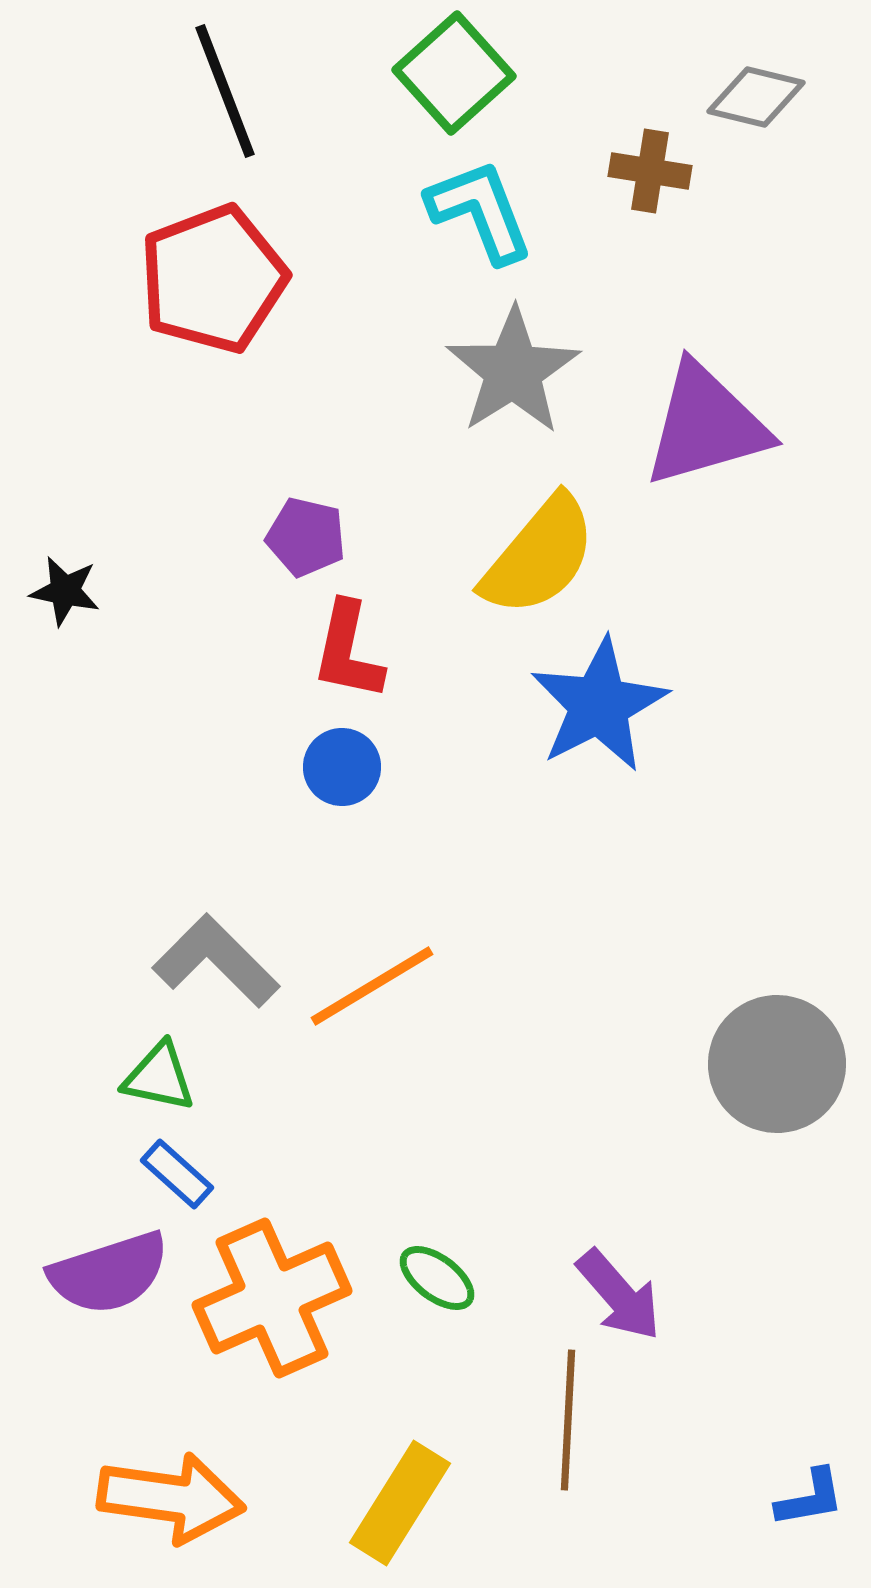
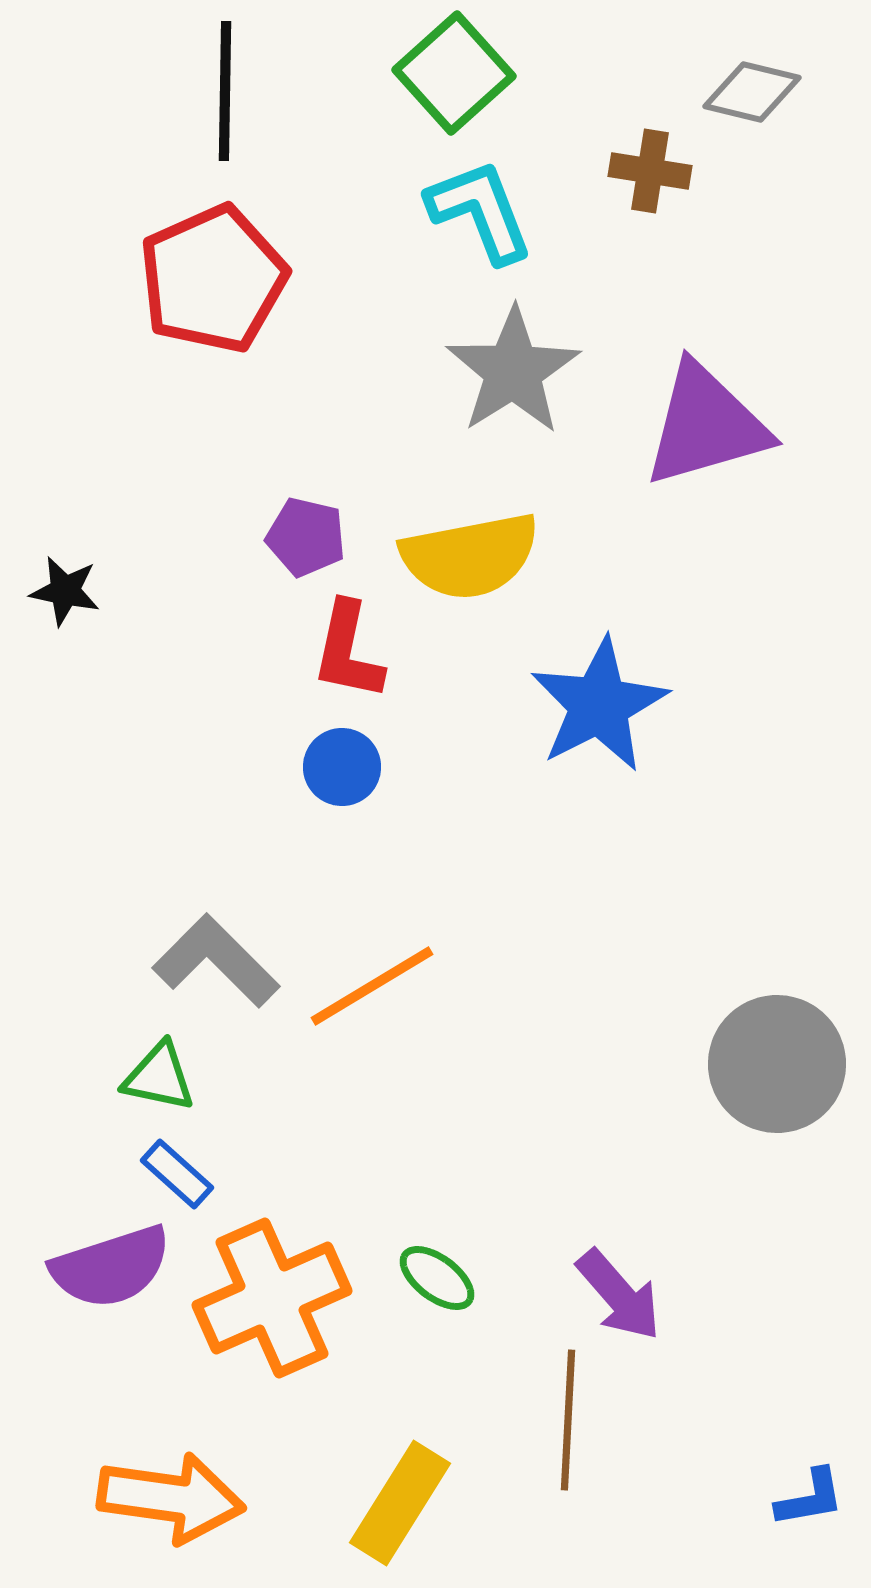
black line: rotated 22 degrees clockwise
gray diamond: moved 4 px left, 5 px up
red pentagon: rotated 3 degrees counterclockwise
yellow semicircle: moved 69 px left; rotated 39 degrees clockwise
purple semicircle: moved 2 px right, 6 px up
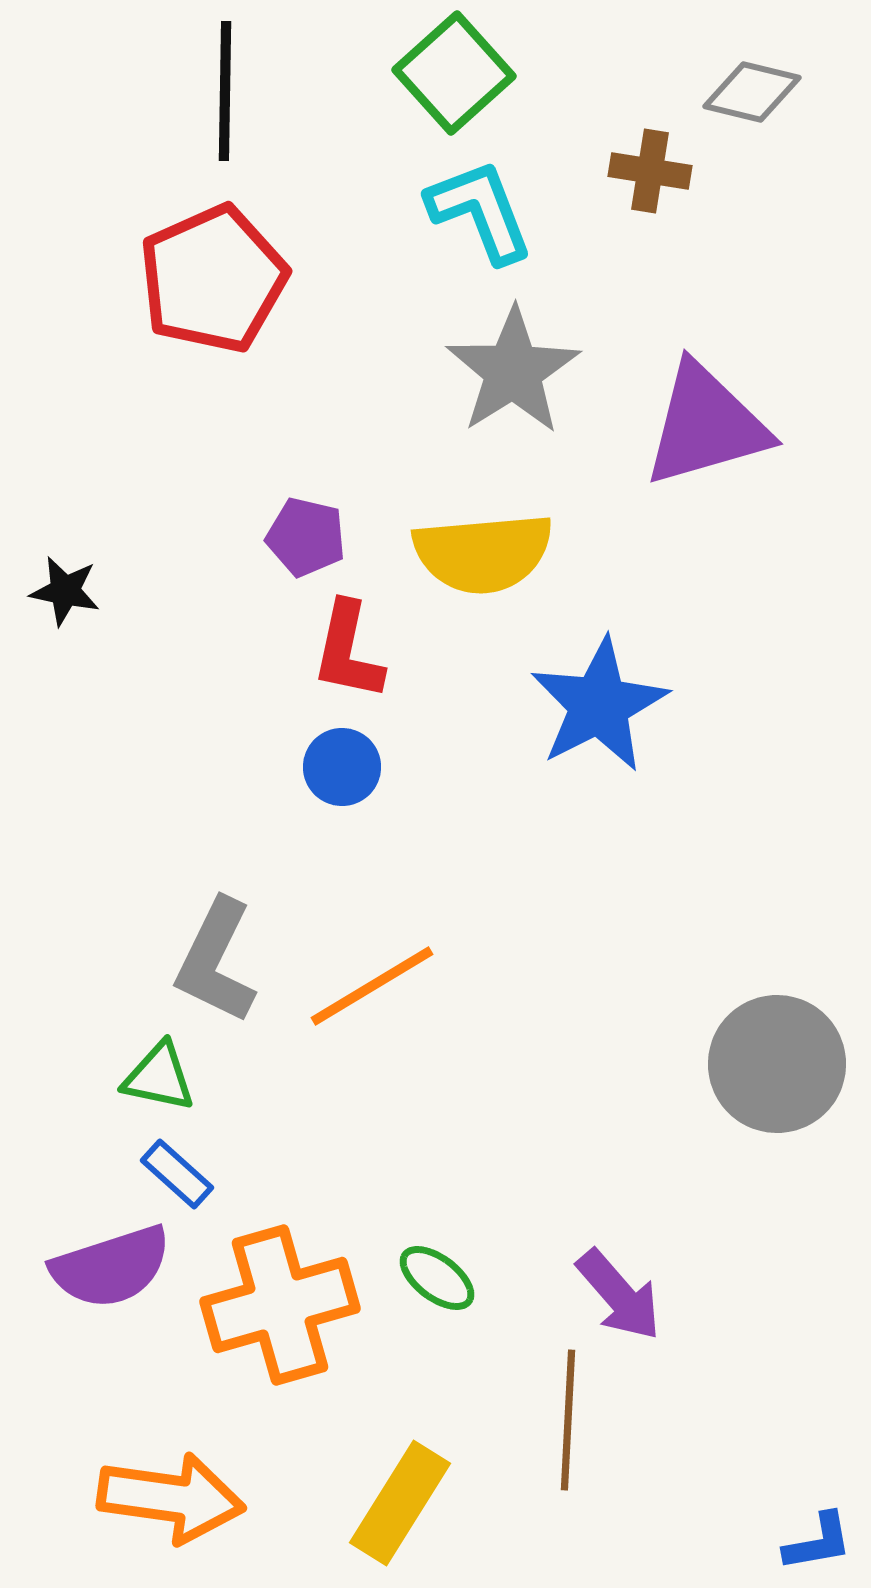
yellow semicircle: moved 13 px right, 3 px up; rotated 6 degrees clockwise
gray L-shape: rotated 109 degrees counterclockwise
orange cross: moved 8 px right, 7 px down; rotated 8 degrees clockwise
blue L-shape: moved 8 px right, 44 px down
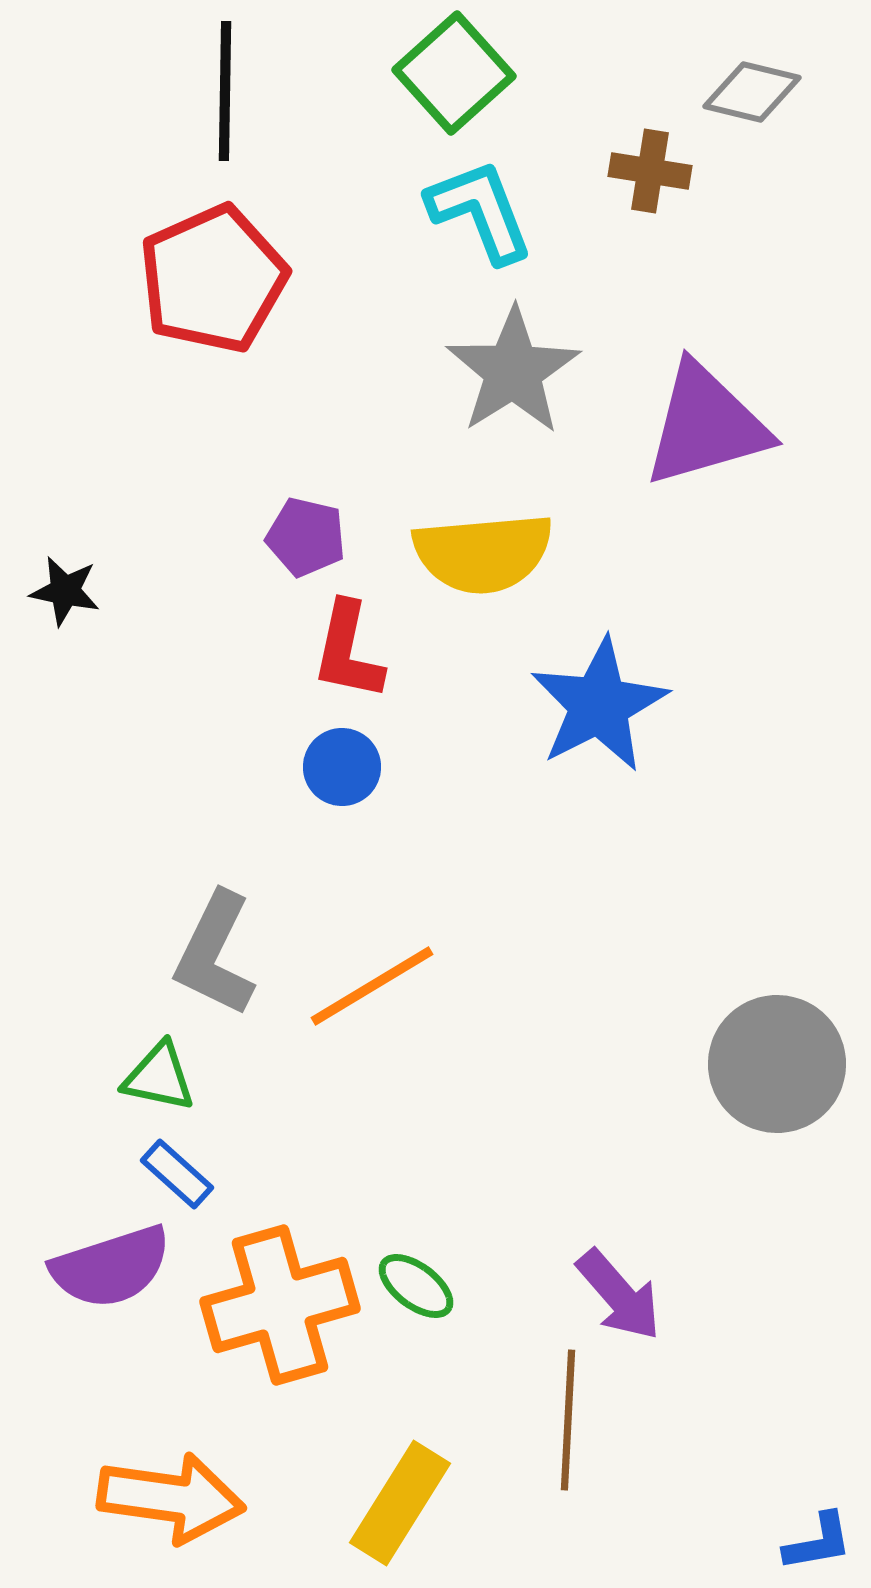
gray L-shape: moved 1 px left, 7 px up
green ellipse: moved 21 px left, 8 px down
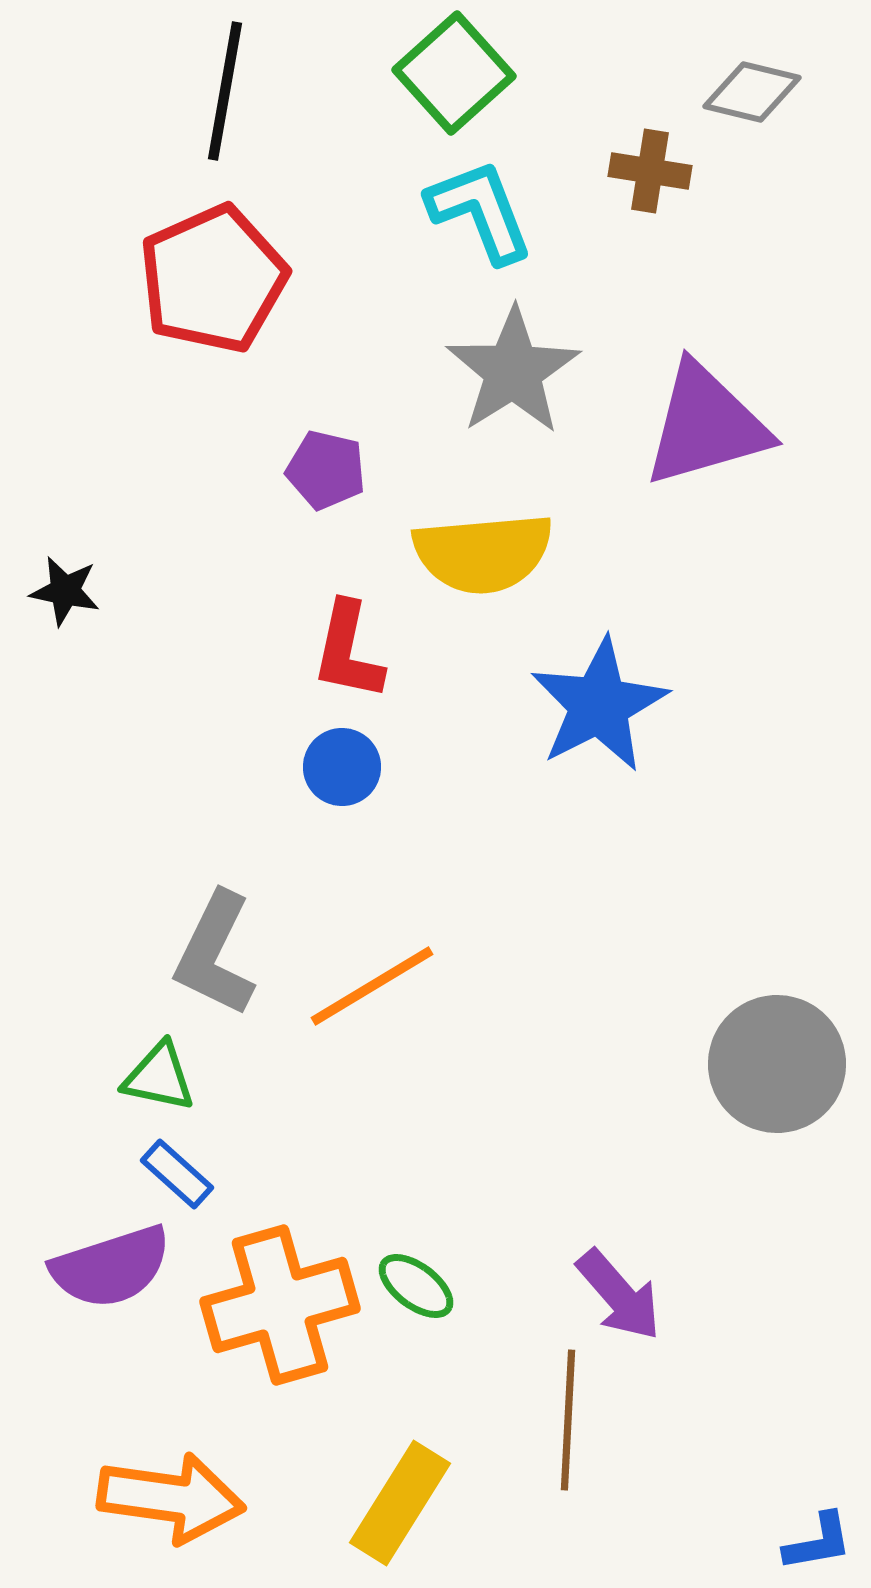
black line: rotated 9 degrees clockwise
purple pentagon: moved 20 px right, 67 px up
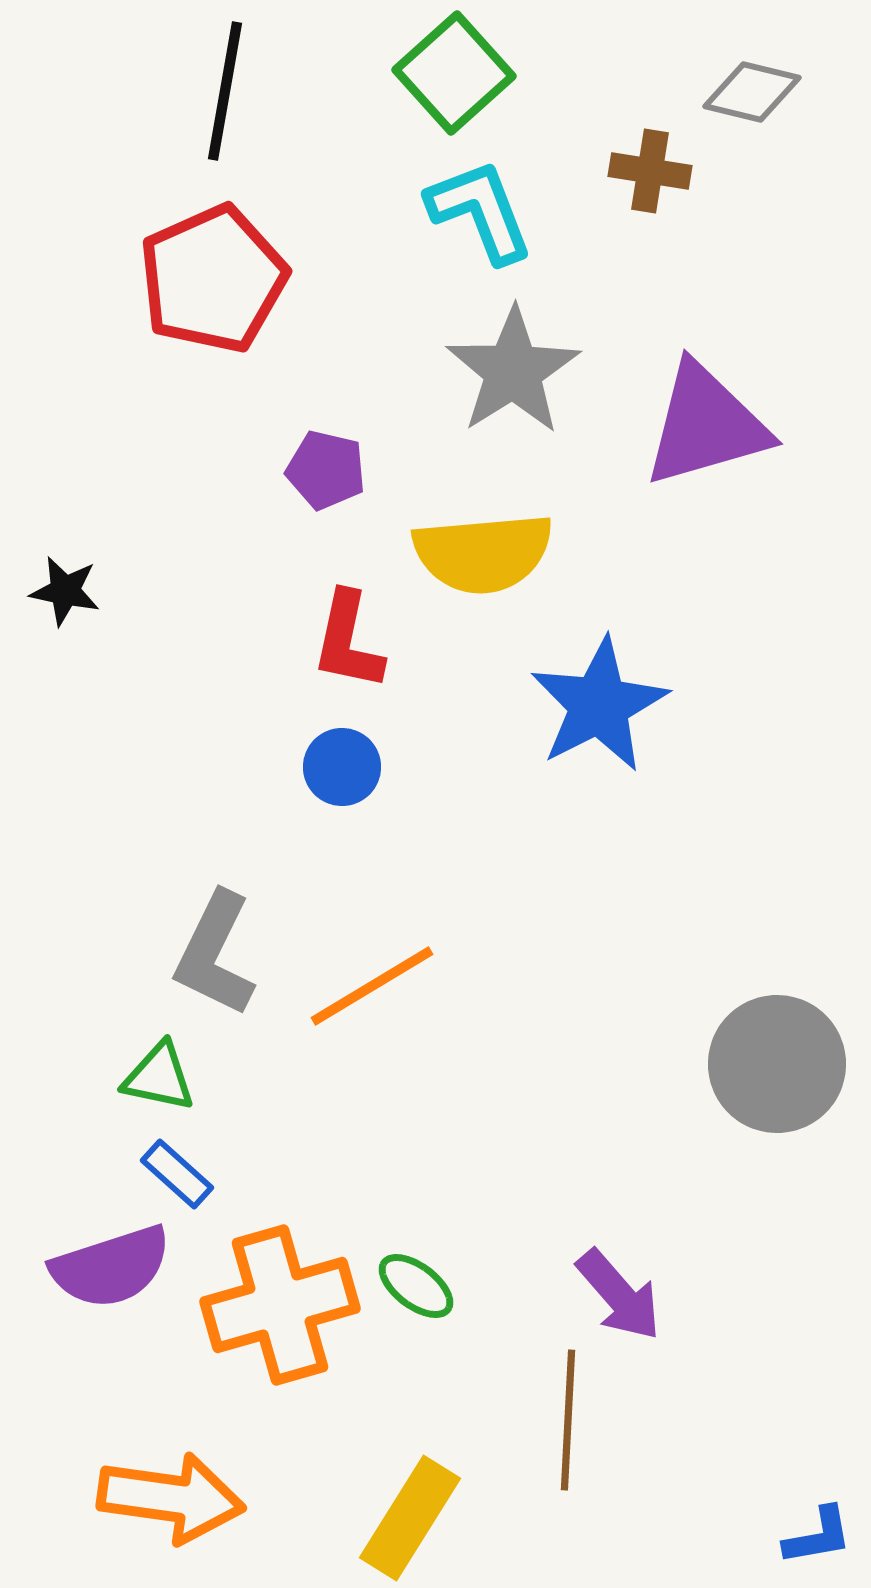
red L-shape: moved 10 px up
yellow rectangle: moved 10 px right, 15 px down
blue L-shape: moved 6 px up
